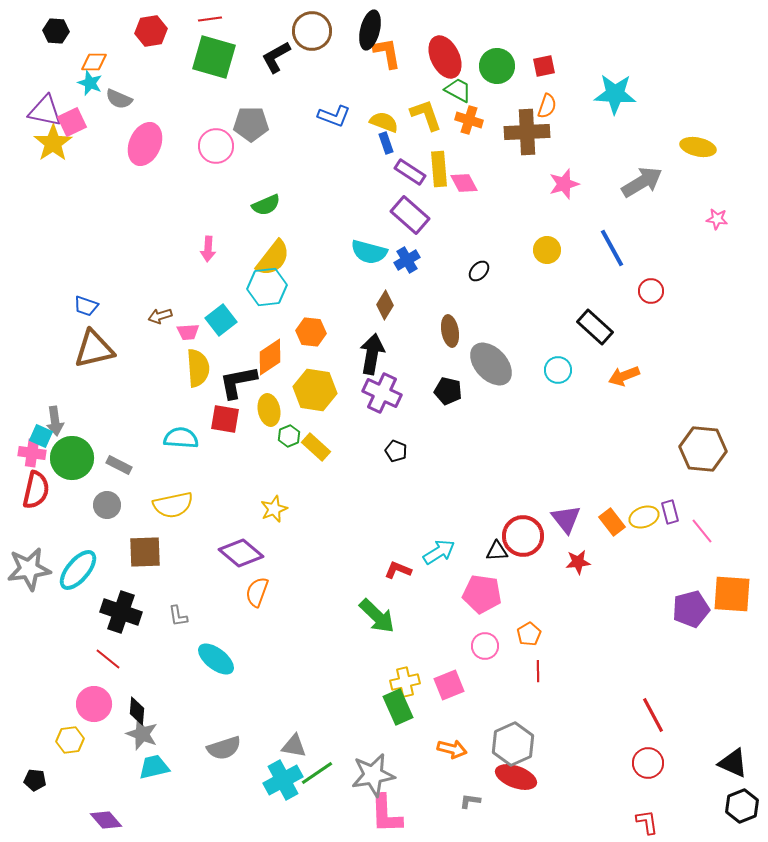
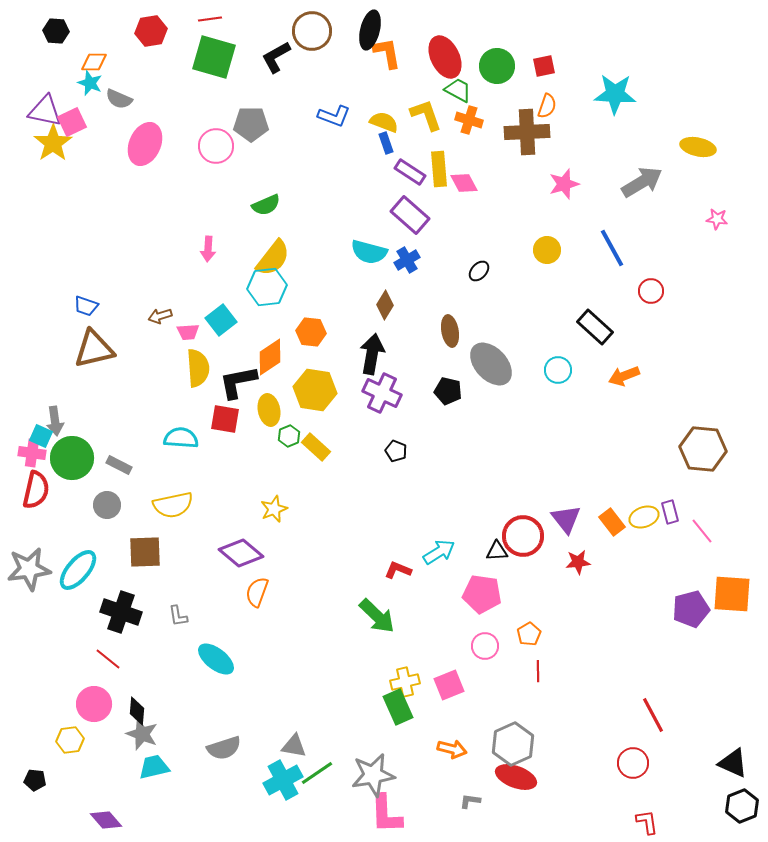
red circle at (648, 763): moved 15 px left
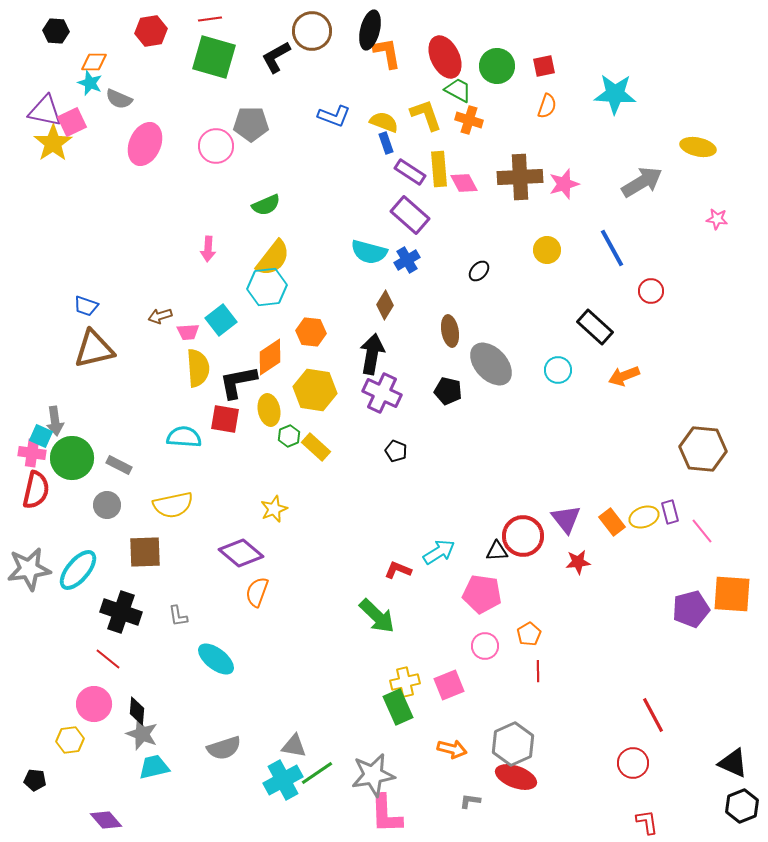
brown cross at (527, 132): moved 7 px left, 45 px down
cyan semicircle at (181, 438): moved 3 px right, 1 px up
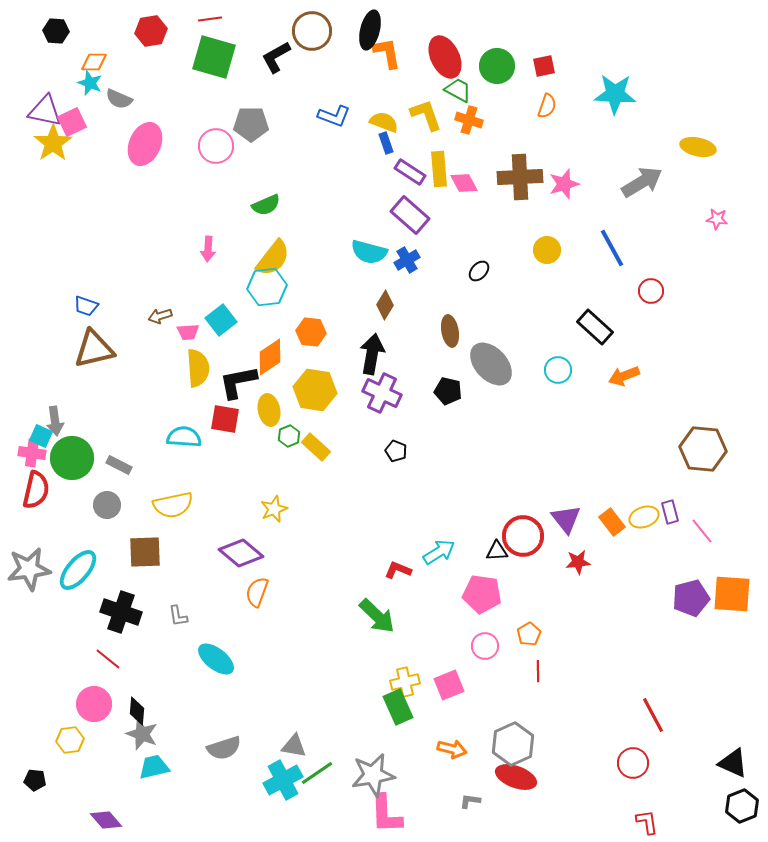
purple pentagon at (691, 609): moved 11 px up
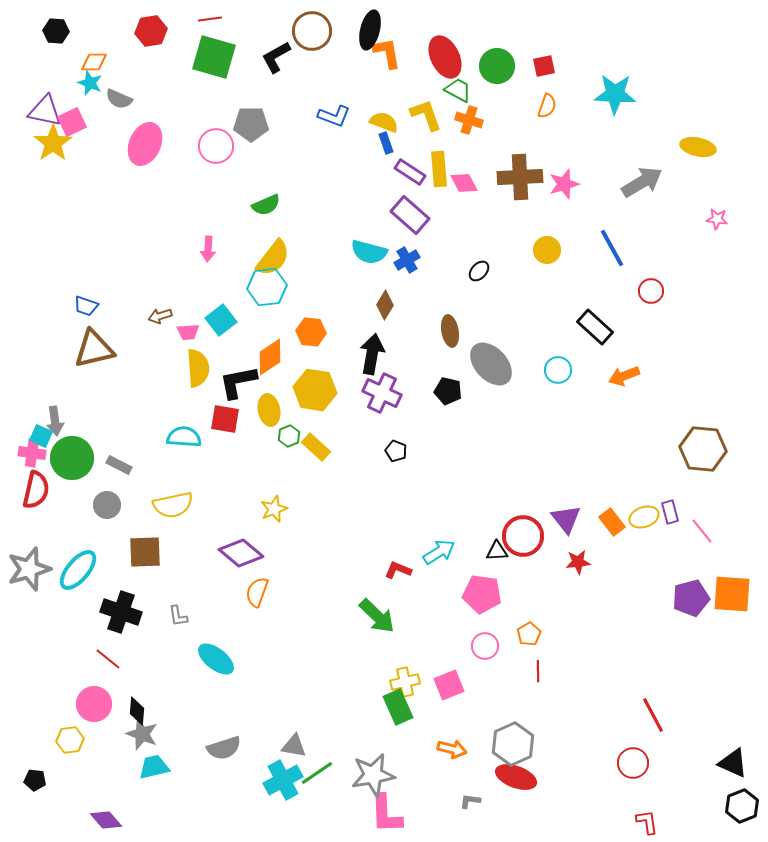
gray star at (29, 569): rotated 9 degrees counterclockwise
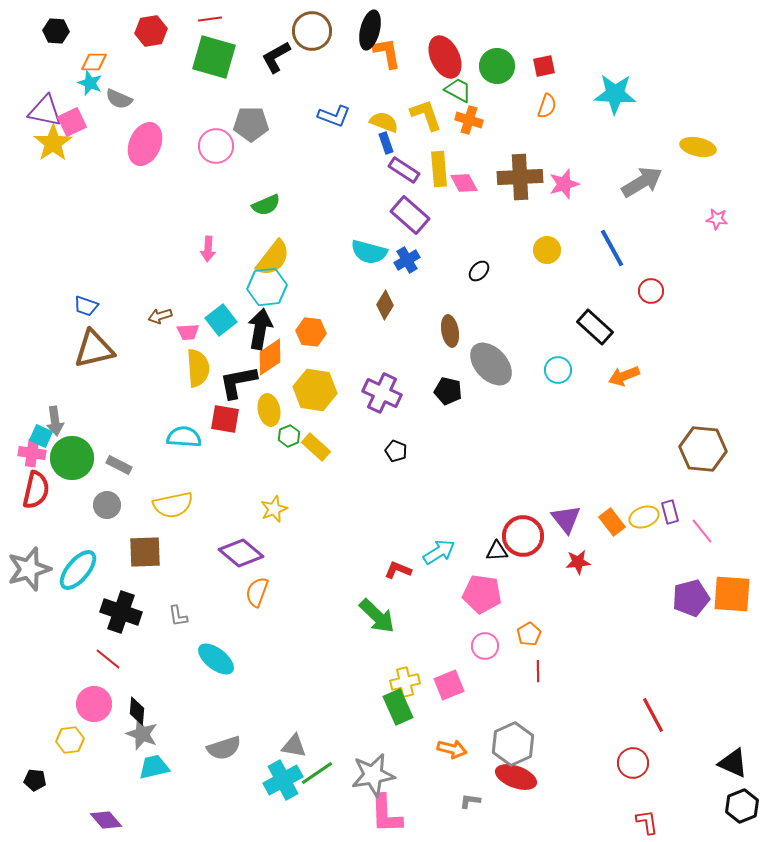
purple rectangle at (410, 172): moved 6 px left, 2 px up
black arrow at (372, 354): moved 112 px left, 25 px up
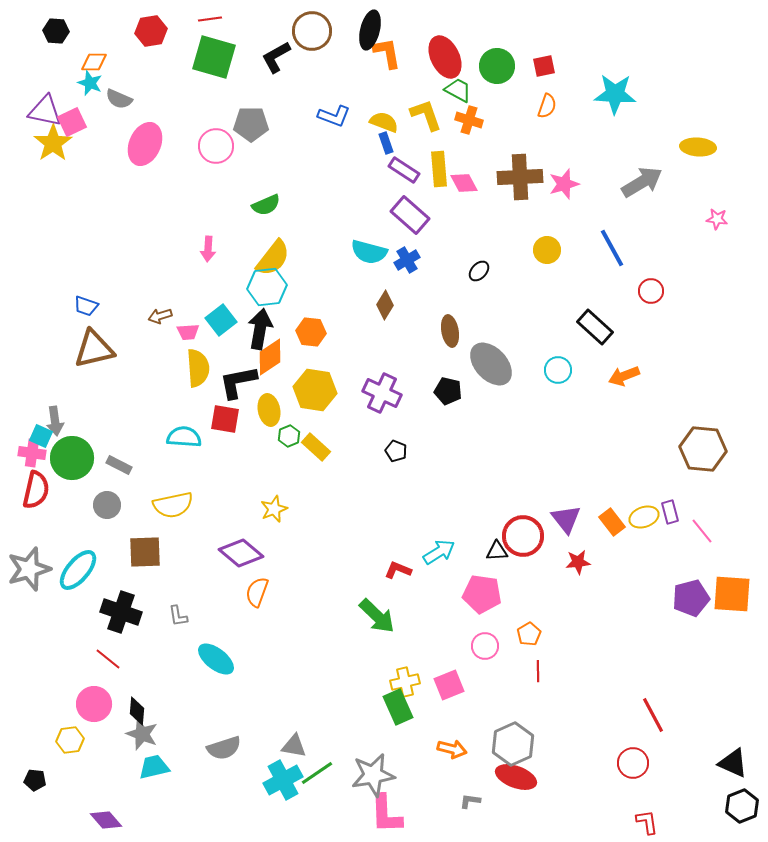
yellow ellipse at (698, 147): rotated 8 degrees counterclockwise
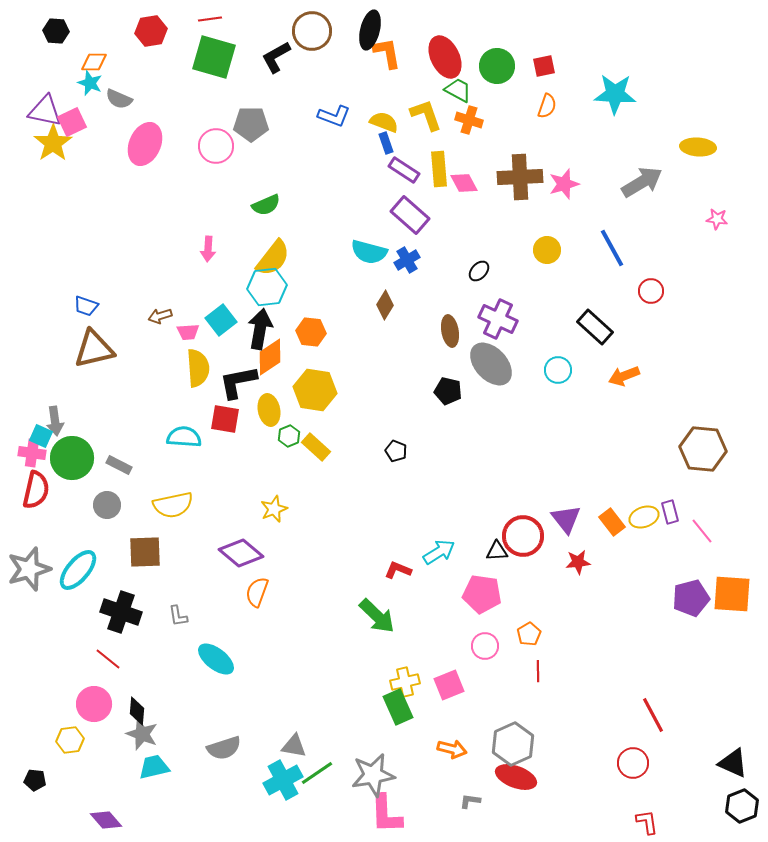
purple cross at (382, 393): moved 116 px right, 74 px up
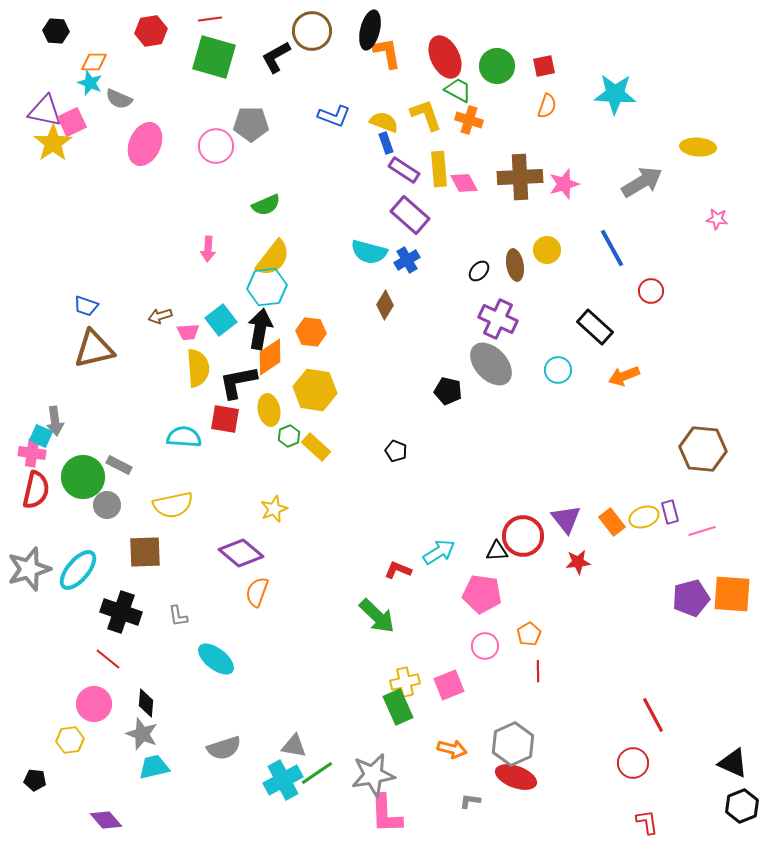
brown ellipse at (450, 331): moved 65 px right, 66 px up
green circle at (72, 458): moved 11 px right, 19 px down
pink line at (702, 531): rotated 68 degrees counterclockwise
black diamond at (137, 711): moved 9 px right, 8 px up
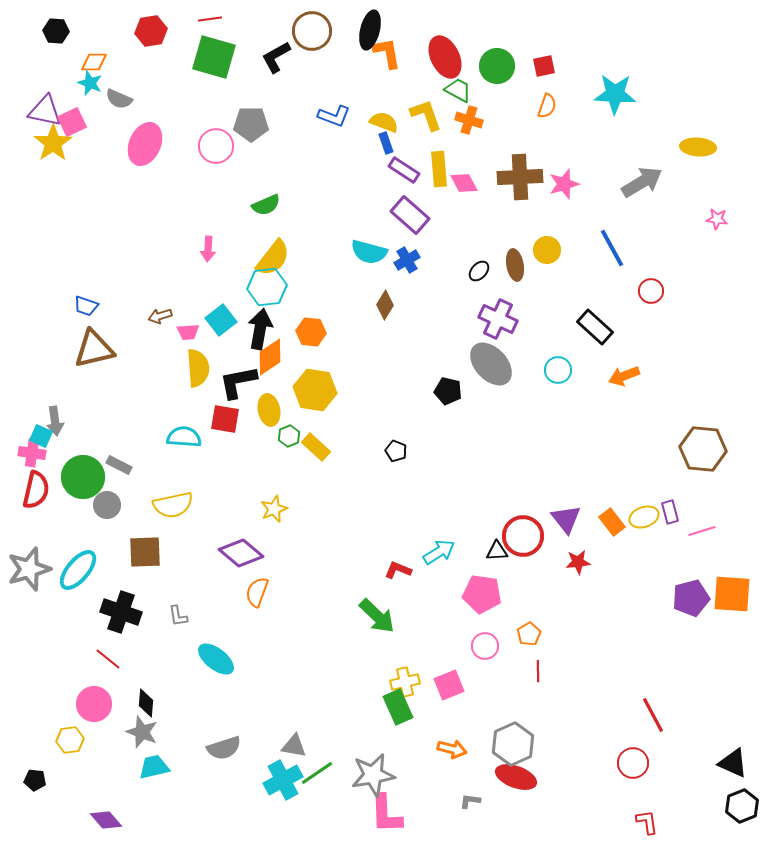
gray star at (142, 734): moved 2 px up
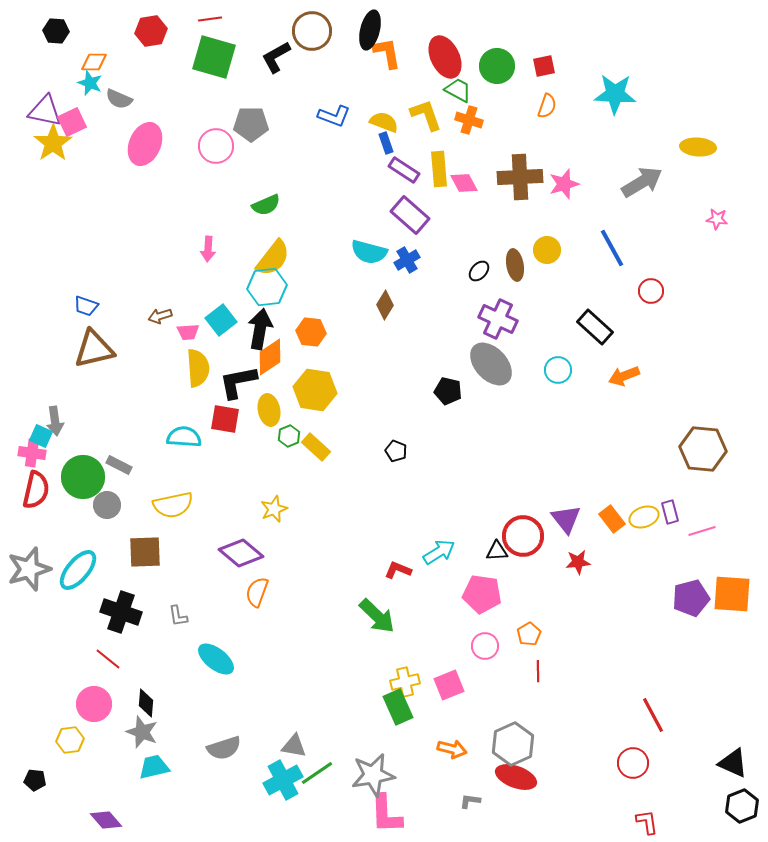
orange rectangle at (612, 522): moved 3 px up
